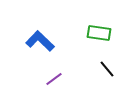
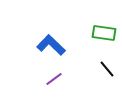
green rectangle: moved 5 px right
blue L-shape: moved 11 px right, 4 px down
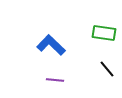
purple line: moved 1 px right, 1 px down; rotated 42 degrees clockwise
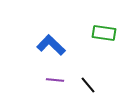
black line: moved 19 px left, 16 px down
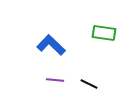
black line: moved 1 px right, 1 px up; rotated 24 degrees counterclockwise
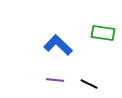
green rectangle: moved 1 px left
blue L-shape: moved 7 px right
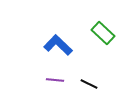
green rectangle: rotated 35 degrees clockwise
